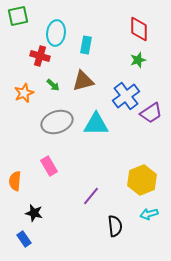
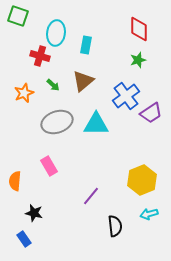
green square: rotated 30 degrees clockwise
brown triangle: rotated 25 degrees counterclockwise
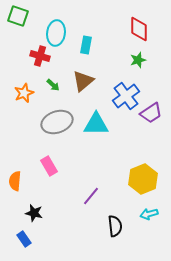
yellow hexagon: moved 1 px right, 1 px up
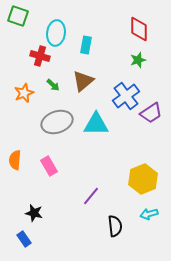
orange semicircle: moved 21 px up
